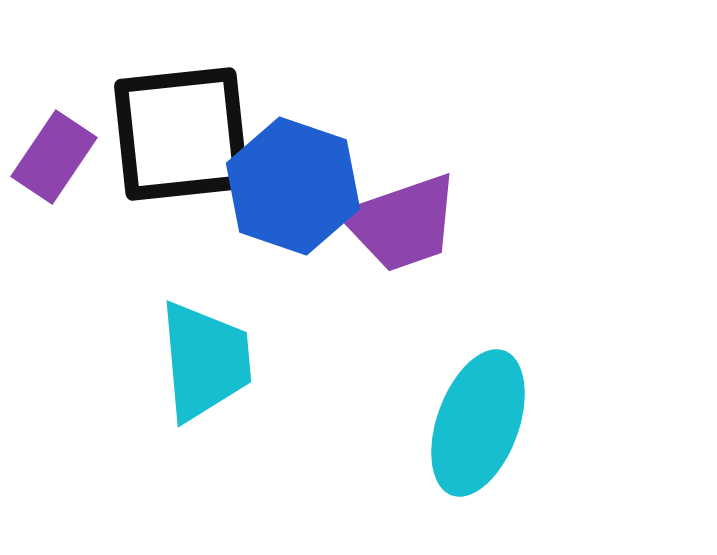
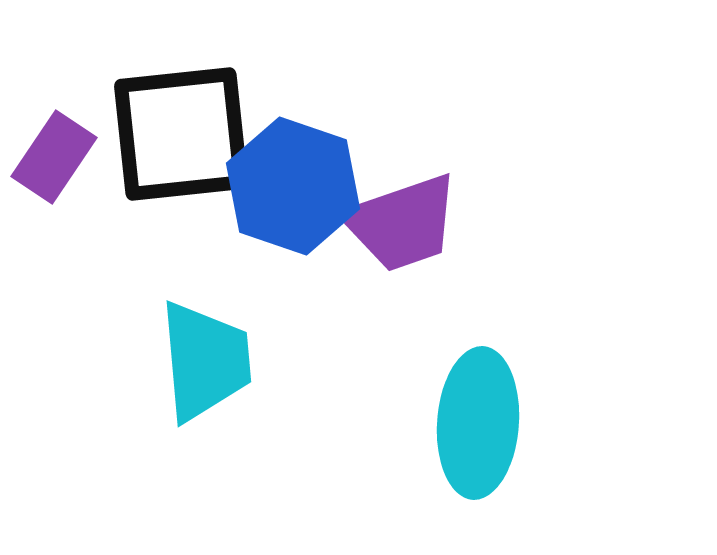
cyan ellipse: rotated 16 degrees counterclockwise
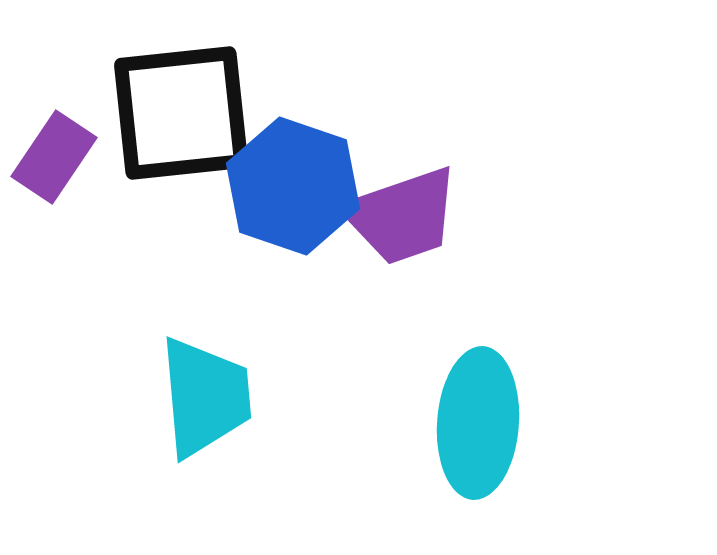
black square: moved 21 px up
purple trapezoid: moved 7 px up
cyan trapezoid: moved 36 px down
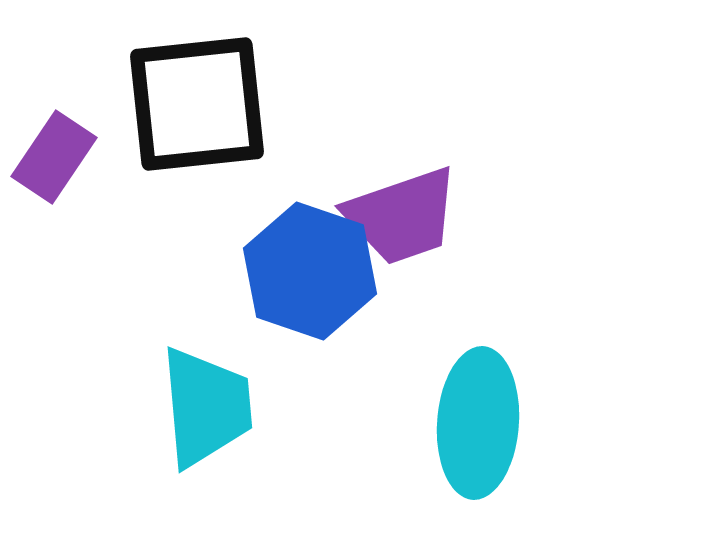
black square: moved 16 px right, 9 px up
blue hexagon: moved 17 px right, 85 px down
cyan trapezoid: moved 1 px right, 10 px down
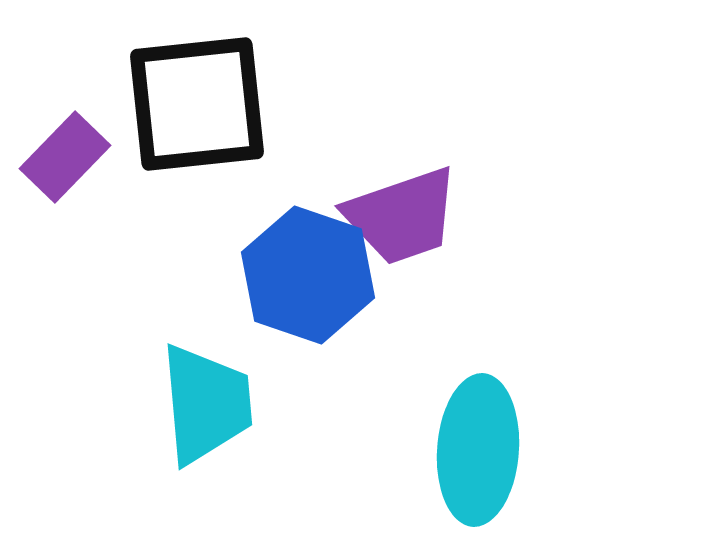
purple rectangle: moved 11 px right; rotated 10 degrees clockwise
blue hexagon: moved 2 px left, 4 px down
cyan trapezoid: moved 3 px up
cyan ellipse: moved 27 px down
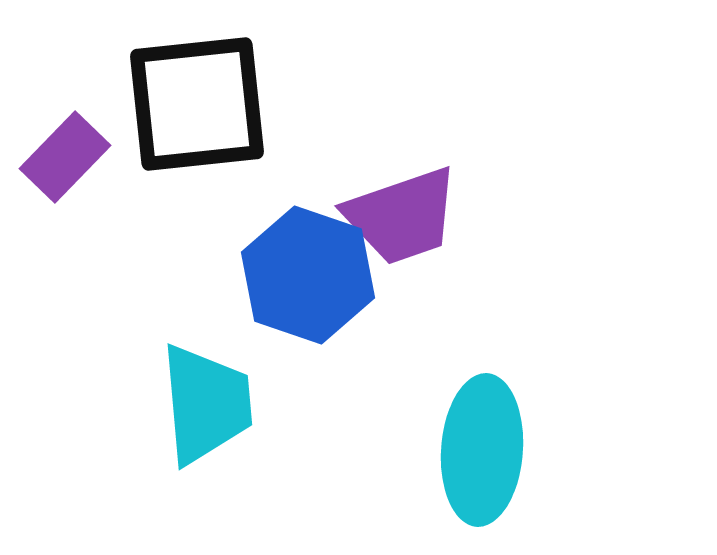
cyan ellipse: moved 4 px right
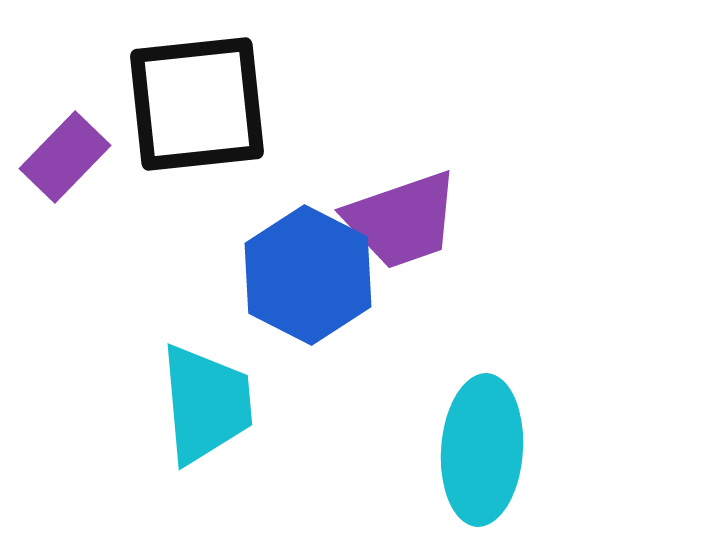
purple trapezoid: moved 4 px down
blue hexagon: rotated 8 degrees clockwise
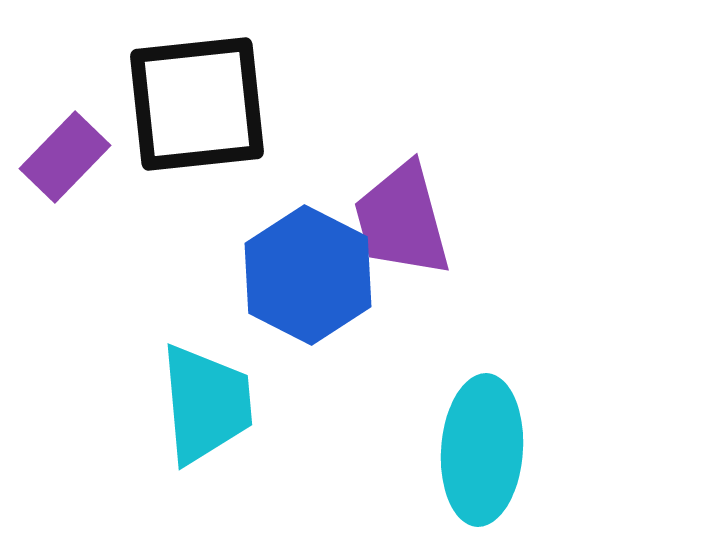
purple trapezoid: rotated 94 degrees clockwise
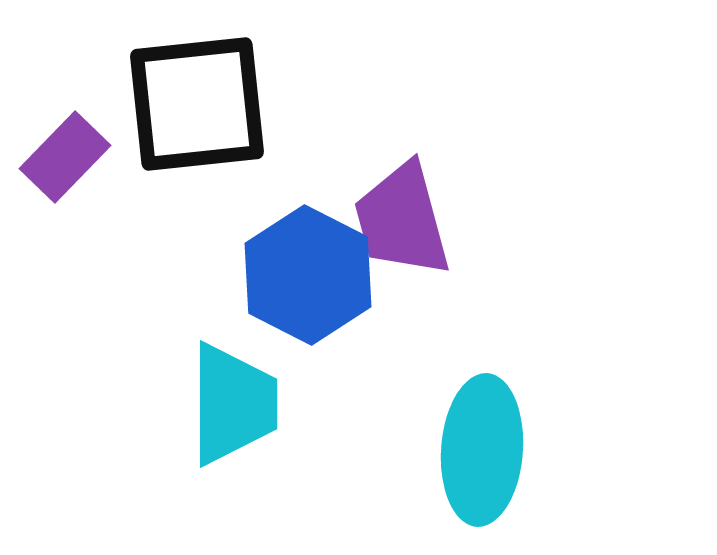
cyan trapezoid: moved 27 px right; rotated 5 degrees clockwise
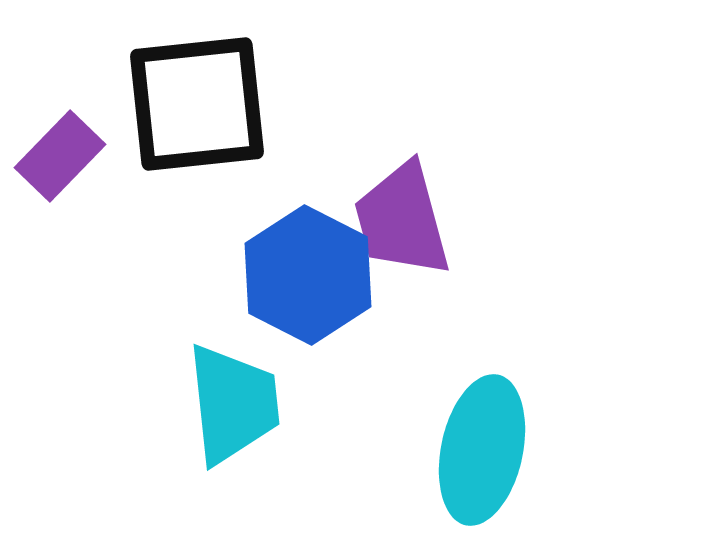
purple rectangle: moved 5 px left, 1 px up
cyan trapezoid: rotated 6 degrees counterclockwise
cyan ellipse: rotated 8 degrees clockwise
